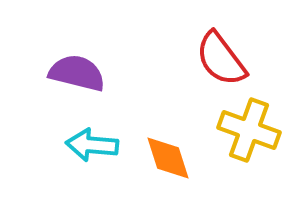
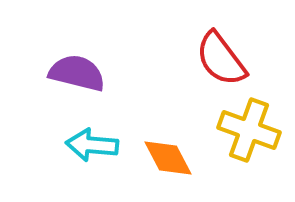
orange diamond: rotated 10 degrees counterclockwise
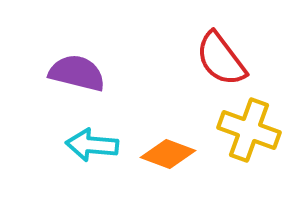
orange diamond: moved 4 px up; rotated 42 degrees counterclockwise
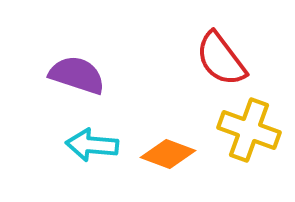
purple semicircle: moved 2 px down; rotated 4 degrees clockwise
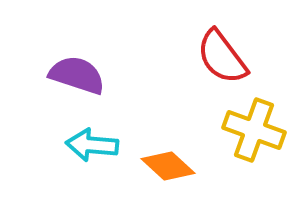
red semicircle: moved 1 px right, 2 px up
yellow cross: moved 5 px right
orange diamond: moved 12 px down; rotated 22 degrees clockwise
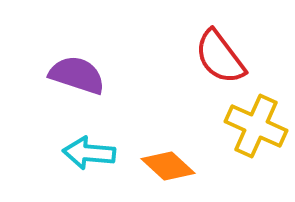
red semicircle: moved 2 px left
yellow cross: moved 2 px right, 4 px up; rotated 4 degrees clockwise
cyan arrow: moved 3 px left, 8 px down
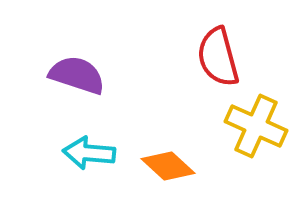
red semicircle: moved 2 px left; rotated 22 degrees clockwise
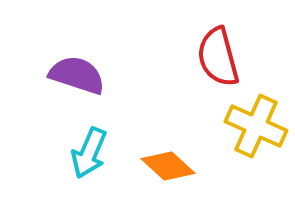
cyan arrow: rotated 72 degrees counterclockwise
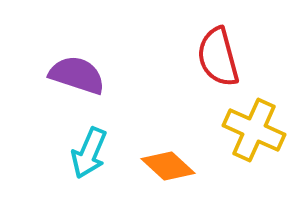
yellow cross: moved 2 px left, 4 px down
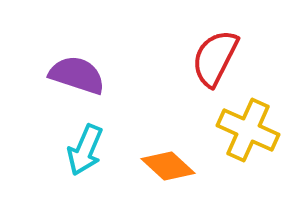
red semicircle: moved 3 px left, 1 px down; rotated 42 degrees clockwise
yellow cross: moved 6 px left
cyan arrow: moved 4 px left, 3 px up
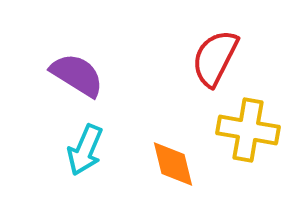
purple semicircle: rotated 14 degrees clockwise
yellow cross: rotated 14 degrees counterclockwise
orange diamond: moved 5 px right, 2 px up; rotated 34 degrees clockwise
